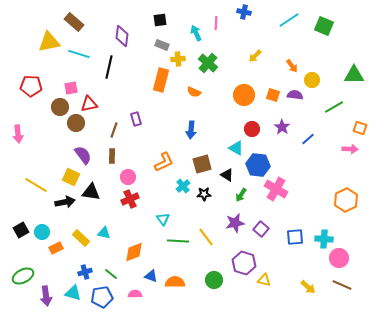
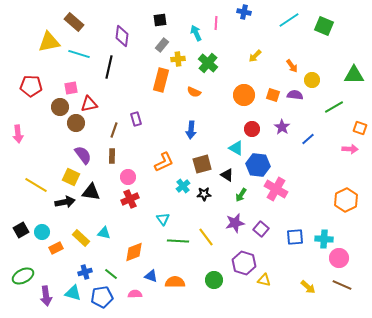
gray rectangle at (162, 45): rotated 72 degrees counterclockwise
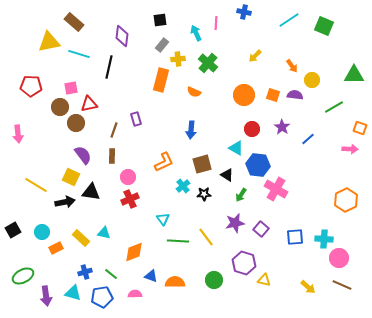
black square at (21, 230): moved 8 px left
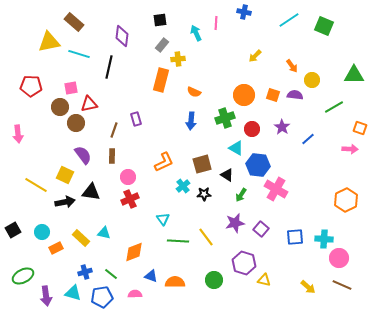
green cross at (208, 63): moved 17 px right, 55 px down; rotated 30 degrees clockwise
blue arrow at (191, 130): moved 9 px up
yellow square at (71, 177): moved 6 px left, 2 px up
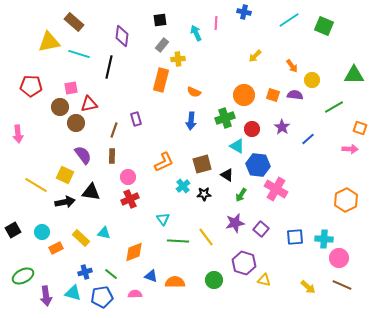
cyan triangle at (236, 148): moved 1 px right, 2 px up
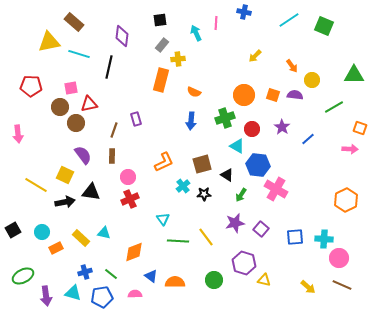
blue triangle at (151, 276): rotated 16 degrees clockwise
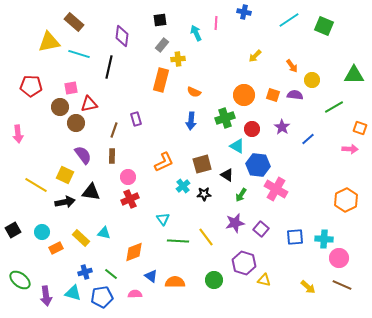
green ellipse at (23, 276): moved 3 px left, 4 px down; rotated 65 degrees clockwise
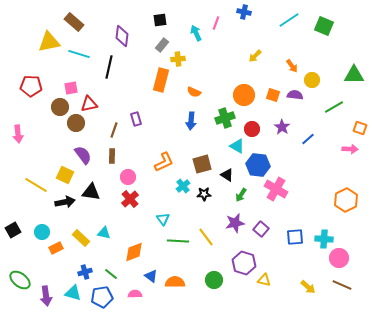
pink line at (216, 23): rotated 16 degrees clockwise
red cross at (130, 199): rotated 18 degrees counterclockwise
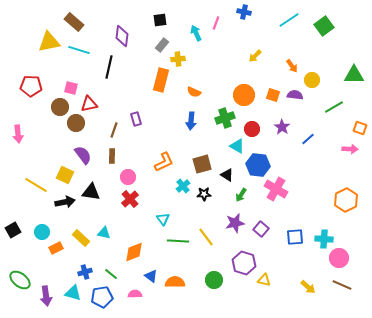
green square at (324, 26): rotated 30 degrees clockwise
cyan line at (79, 54): moved 4 px up
pink square at (71, 88): rotated 24 degrees clockwise
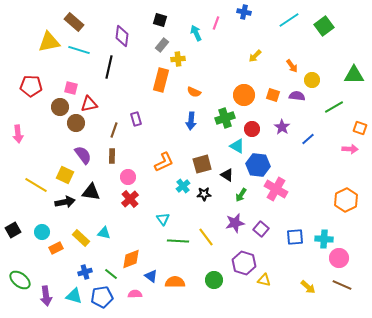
black square at (160, 20): rotated 24 degrees clockwise
purple semicircle at (295, 95): moved 2 px right, 1 px down
orange diamond at (134, 252): moved 3 px left, 7 px down
cyan triangle at (73, 293): moved 1 px right, 3 px down
